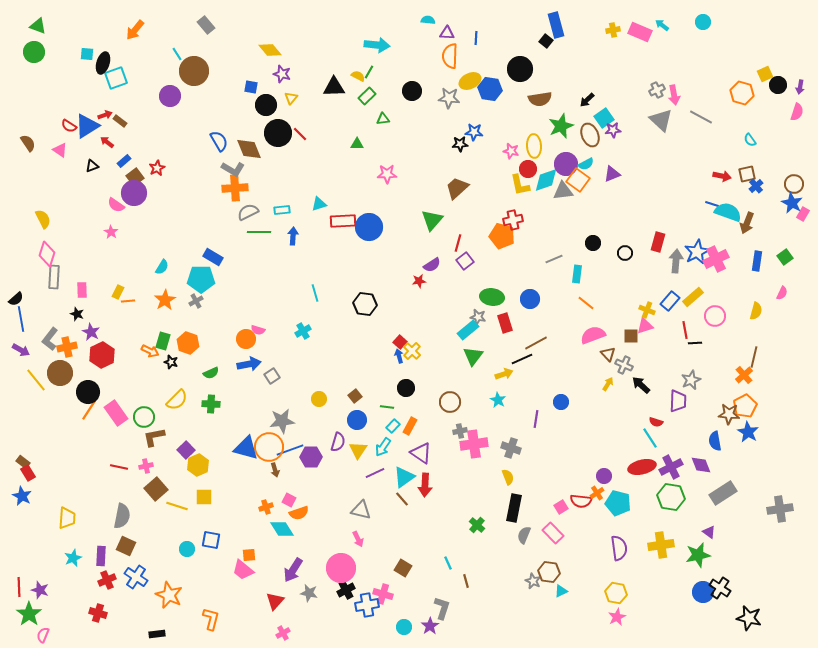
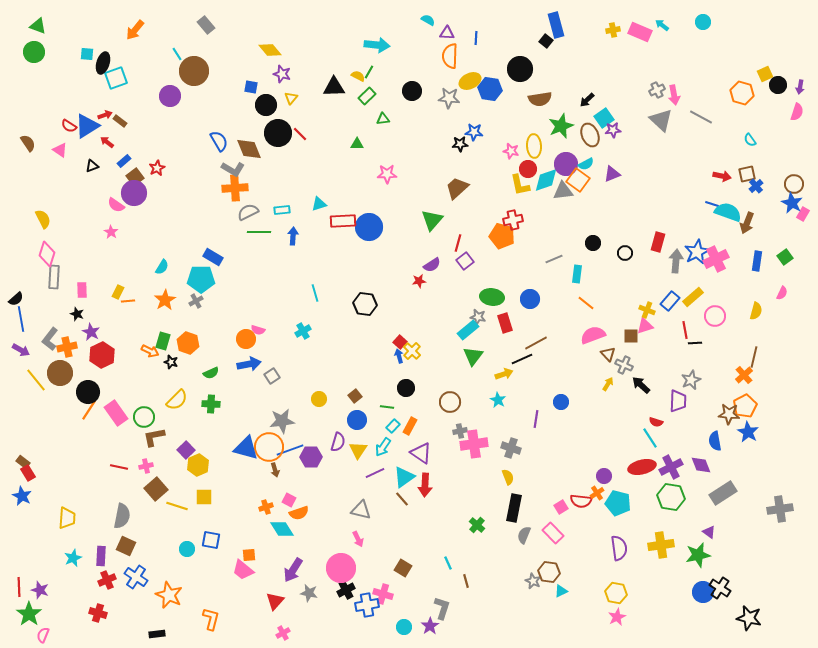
cyan semicircle at (428, 20): rotated 24 degrees clockwise
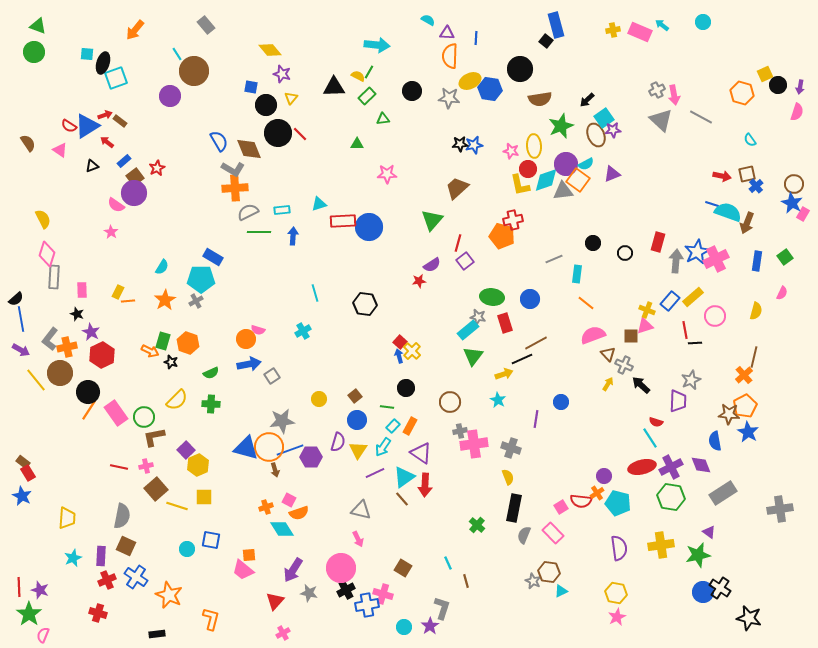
blue star at (474, 132): moved 13 px down; rotated 18 degrees counterclockwise
brown ellipse at (590, 135): moved 6 px right
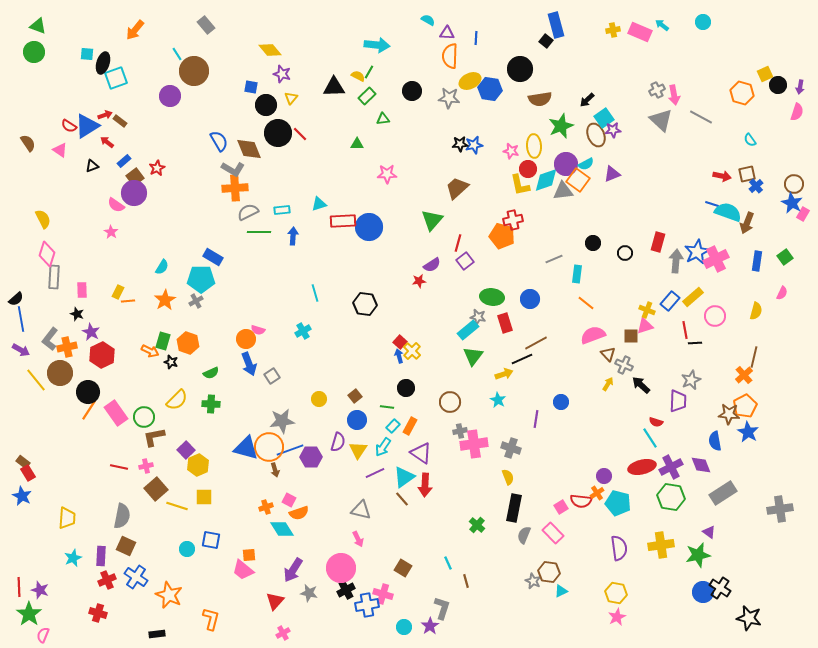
blue arrow at (249, 364): rotated 80 degrees clockwise
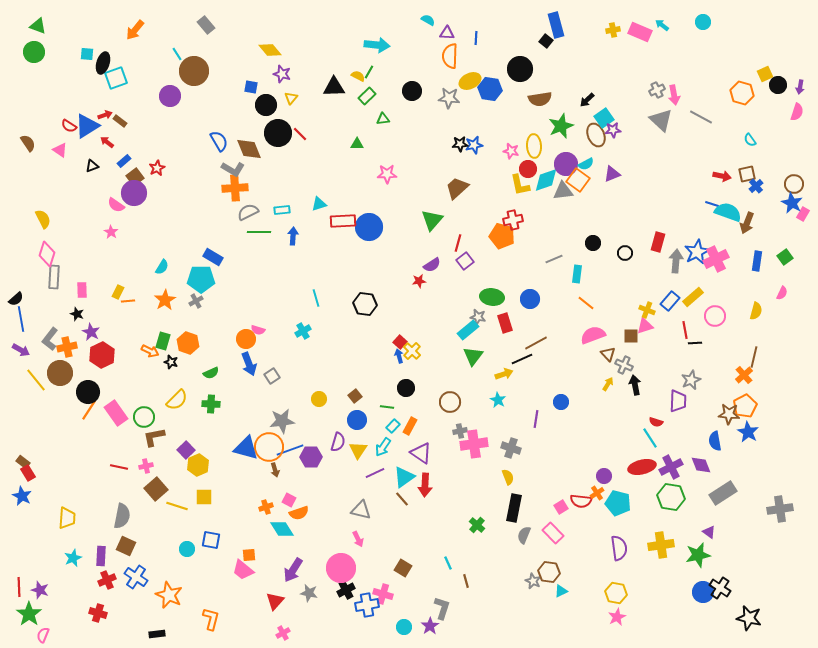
cyan line at (315, 293): moved 1 px right, 5 px down
black arrow at (641, 385): moved 6 px left; rotated 36 degrees clockwise
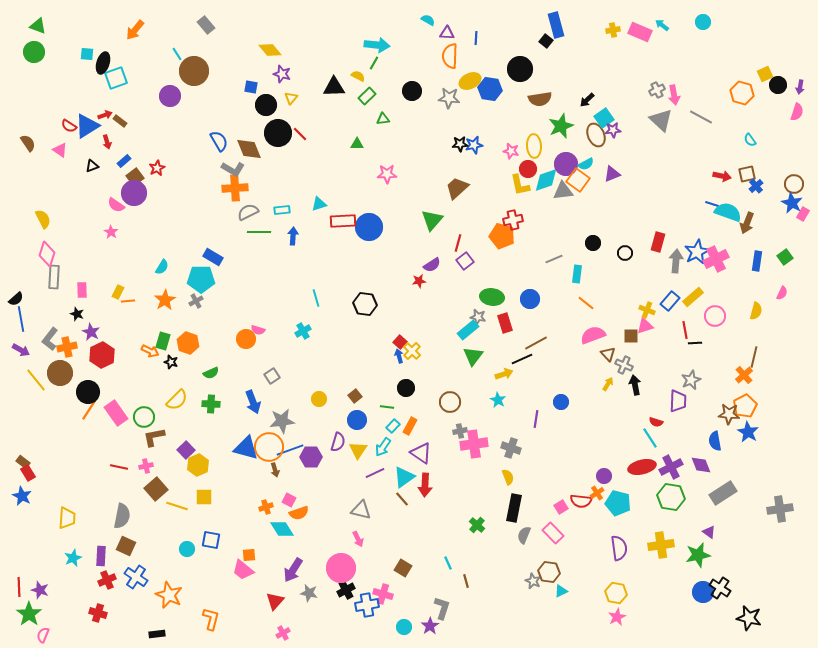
green line at (369, 72): moved 5 px right, 9 px up
red arrow at (107, 142): rotated 144 degrees counterclockwise
blue arrow at (249, 364): moved 4 px right, 38 px down
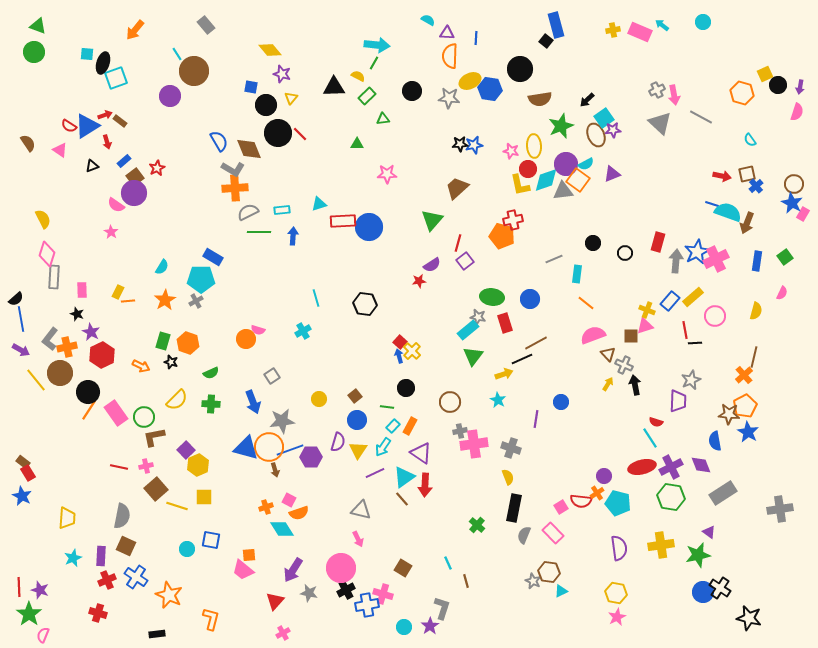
gray triangle at (661, 120): moved 1 px left, 3 px down
orange arrow at (150, 351): moved 9 px left, 15 px down
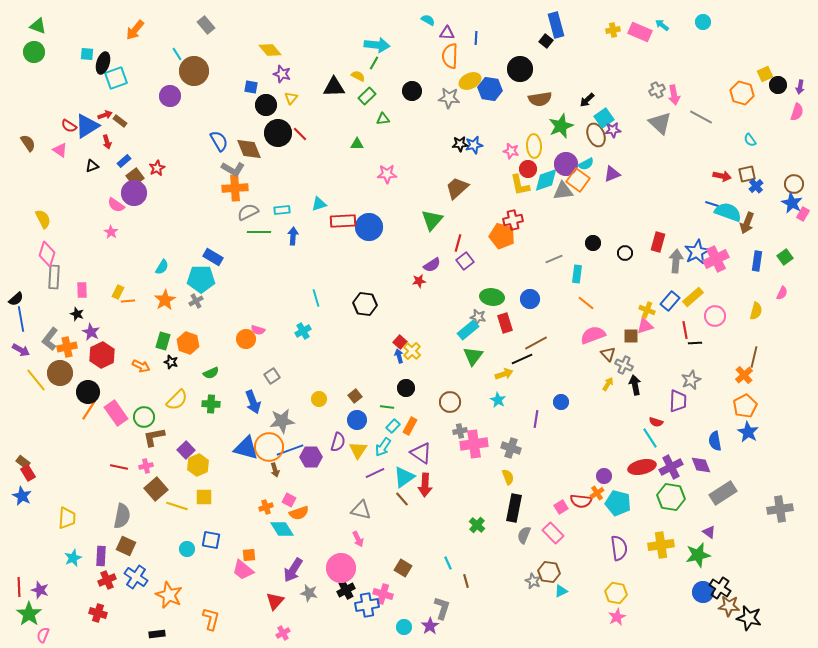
brown star at (729, 414): moved 192 px down
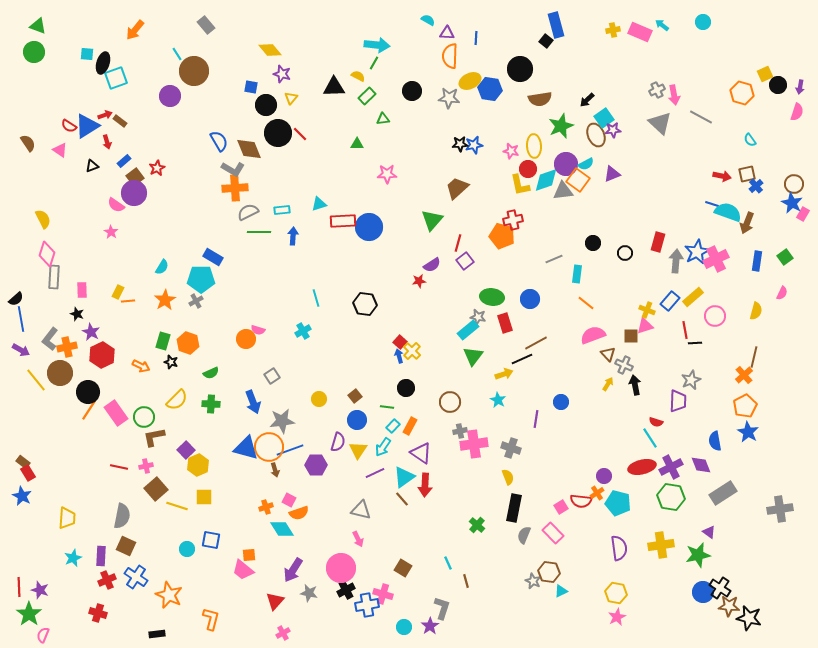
purple hexagon at (311, 457): moved 5 px right, 8 px down
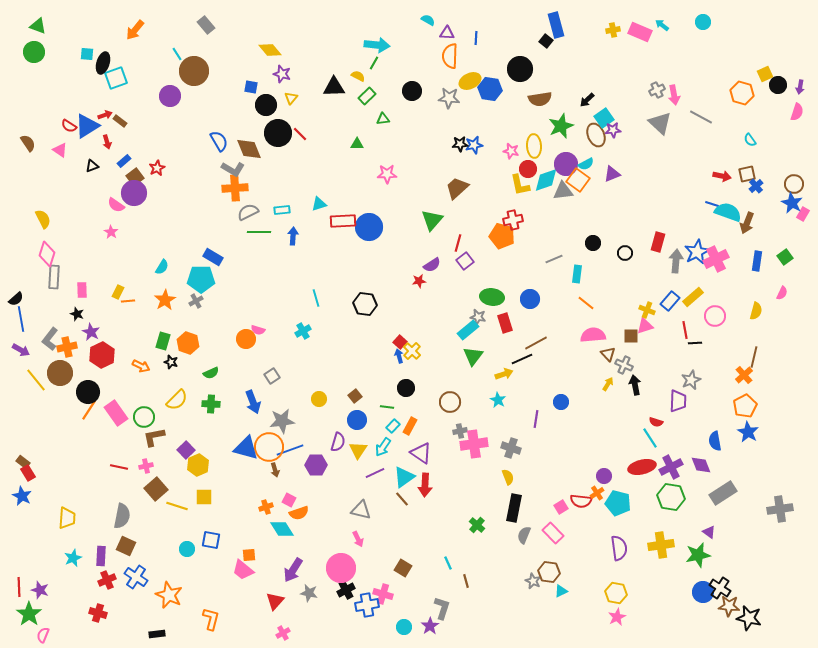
pink semicircle at (593, 335): rotated 15 degrees clockwise
